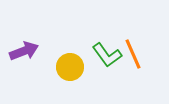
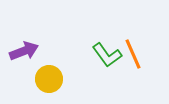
yellow circle: moved 21 px left, 12 px down
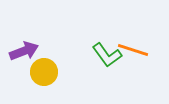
orange line: moved 4 px up; rotated 48 degrees counterclockwise
yellow circle: moved 5 px left, 7 px up
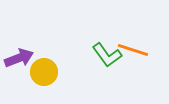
purple arrow: moved 5 px left, 7 px down
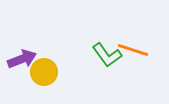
purple arrow: moved 3 px right, 1 px down
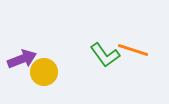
green L-shape: moved 2 px left
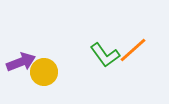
orange line: rotated 60 degrees counterclockwise
purple arrow: moved 1 px left, 3 px down
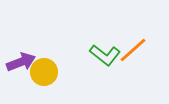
green L-shape: rotated 16 degrees counterclockwise
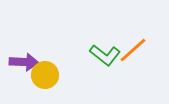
purple arrow: moved 3 px right; rotated 24 degrees clockwise
yellow circle: moved 1 px right, 3 px down
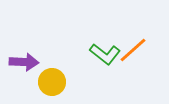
green L-shape: moved 1 px up
yellow circle: moved 7 px right, 7 px down
